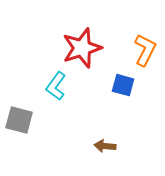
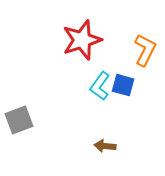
red star: moved 8 px up
cyan L-shape: moved 44 px right
gray square: rotated 36 degrees counterclockwise
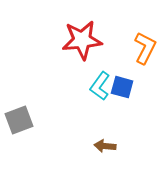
red star: rotated 12 degrees clockwise
orange L-shape: moved 2 px up
blue square: moved 1 px left, 2 px down
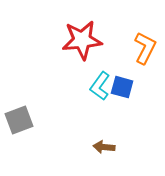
brown arrow: moved 1 px left, 1 px down
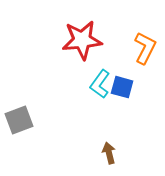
cyan L-shape: moved 2 px up
brown arrow: moved 5 px right, 6 px down; rotated 70 degrees clockwise
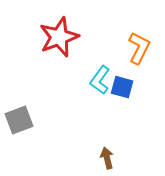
red star: moved 23 px left, 3 px up; rotated 15 degrees counterclockwise
orange L-shape: moved 6 px left
cyan L-shape: moved 4 px up
brown arrow: moved 2 px left, 5 px down
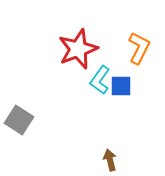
red star: moved 19 px right, 12 px down
blue square: moved 1 px left, 1 px up; rotated 15 degrees counterclockwise
gray square: rotated 36 degrees counterclockwise
brown arrow: moved 3 px right, 2 px down
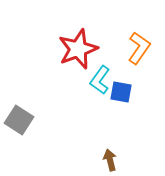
orange L-shape: rotated 8 degrees clockwise
blue square: moved 6 px down; rotated 10 degrees clockwise
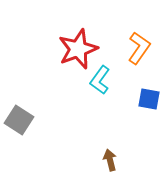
blue square: moved 28 px right, 7 px down
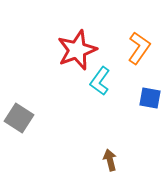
red star: moved 1 px left, 1 px down
cyan L-shape: moved 1 px down
blue square: moved 1 px right, 1 px up
gray square: moved 2 px up
